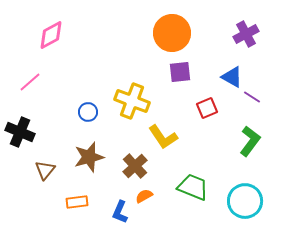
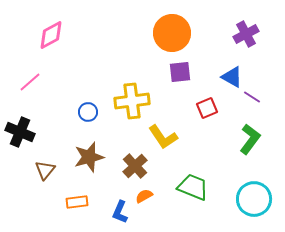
yellow cross: rotated 28 degrees counterclockwise
green L-shape: moved 2 px up
cyan circle: moved 9 px right, 2 px up
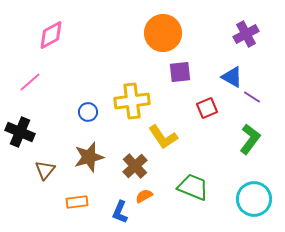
orange circle: moved 9 px left
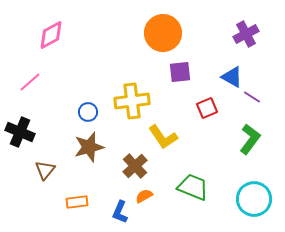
brown star: moved 10 px up
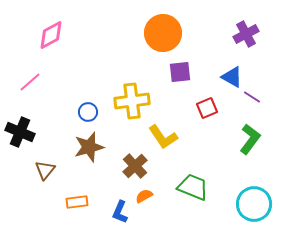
cyan circle: moved 5 px down
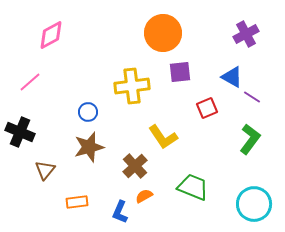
yellow cross: moved 15 px up
